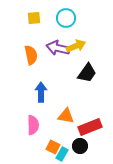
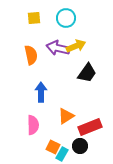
orange triangle: rotated 42 degrees counterclockwise
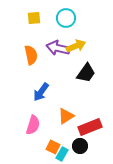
black trapezoid: moved 1 px left
blue arrow: rotated 144 degrees counterclockwise
pink semicircle: rotated 18 degrees clockwise
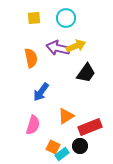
orange semicircle: moved 3 px down
cyan rectangle: rotated 24 degrees clockwise
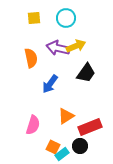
blue arrow: moved 9 px right, 8 px up
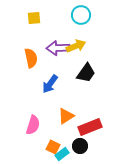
cyan circle: moved 15 px right, 3 px up
purple arrow: rotated 15 degrees counterclockwise
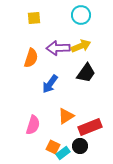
yellow arrow: moved 5 px right
orange semicircle: rotated 30 degrees clockwise
cyan rectangle: moved 1 px right, 1 px up
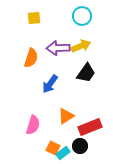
cyan circle: moved 1 px right, 1 px down
orange square: moved 1 px down
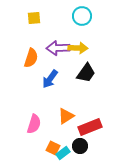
yellow arrow: moved 3 px left, 2 px down; rotated 24 degrees clockwise
blue arrow: moved 5 px up
pink semicircle: moved 1 px right, 1 px up
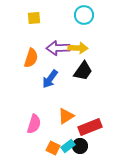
cyan circle: moved 2 px right, 1 px up
black trapezoid: moved 3 px left, 2 px up
cyan rectangle: moved 5 px right, 7 px up
